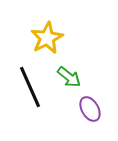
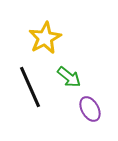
yellow star: moved 2 px left
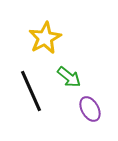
black line: moved 1 px right, 4 px down
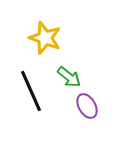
yellow star: rotated 24 degrees counterclockwise
purple ellipse: moved 3 px left, 3 px up
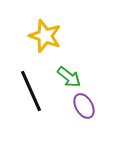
yellow star: moved 2 px up
purple ellipse: moved 3 px left
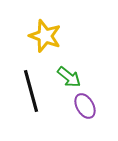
black line: rotated 9 degrees clockwise
purple ellipse: moved 1 px right
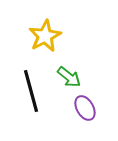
yellow star: rotated 24 degrees clockwise
purple ellipse: moved 2 px down
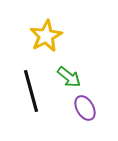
yellow star: moved 1 px right
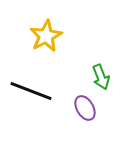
green arrow: moved 32 px right; rotated 30 degrees clockwise
black line: rotated 54 degrees counterclockwise
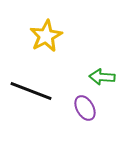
green arrow: moved 1 px right; rotated 115 degrees clockwise
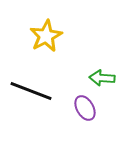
green arrow: moved 1 px down
